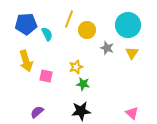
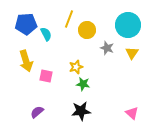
cyan semicircle: moved 1 px left
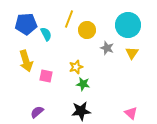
pink triangle: moved 1 px left
